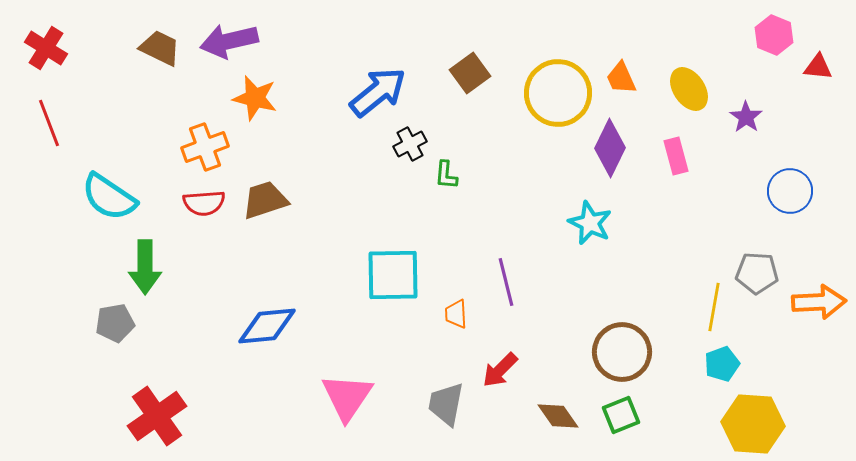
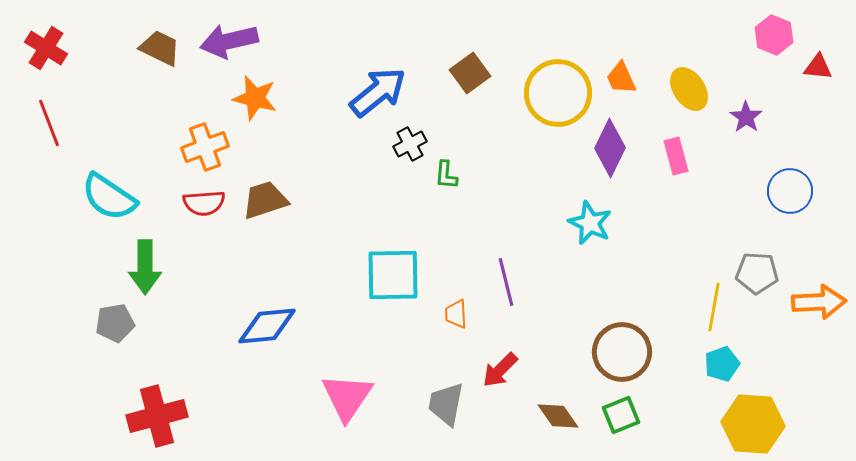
red cross at (157, 416): rotated 20 degrees clockwise
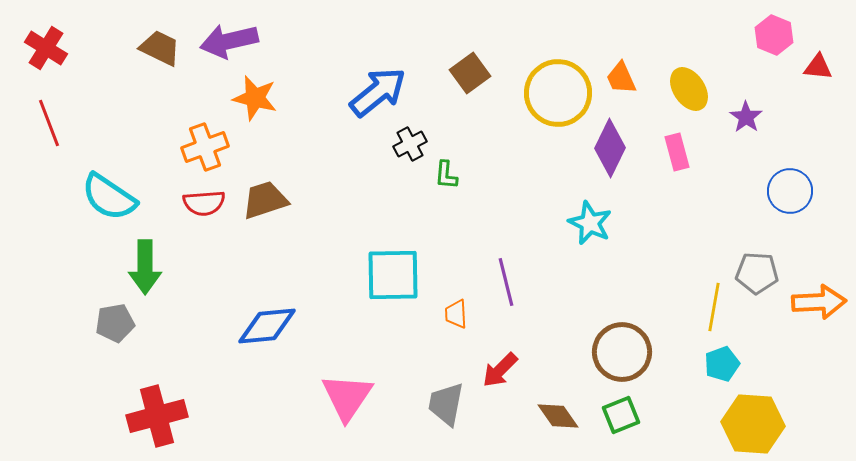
pink rectangle at (676, 156): moved 1 px right, 4 px up
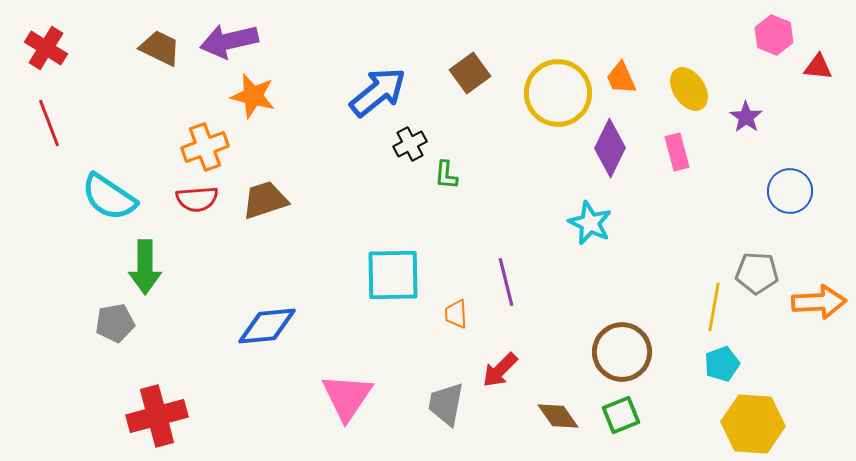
orange star at (255, 98): moved 2 px left, 2 px up
red semicircle at (204, 203): moved 7 px left, 4 px up
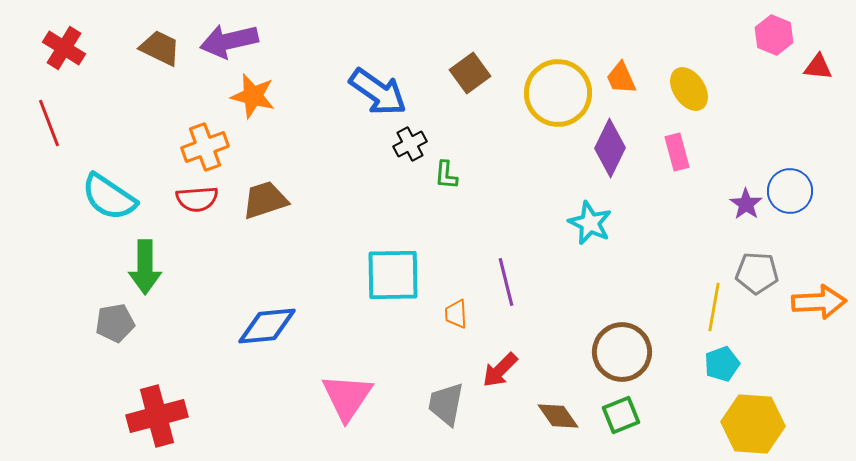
red cross at (46, 48): moved 18 px right
blue arrow at (378, 92): rotated 74 degrees clockwise
purple star at (746, 117): moved 87 px down
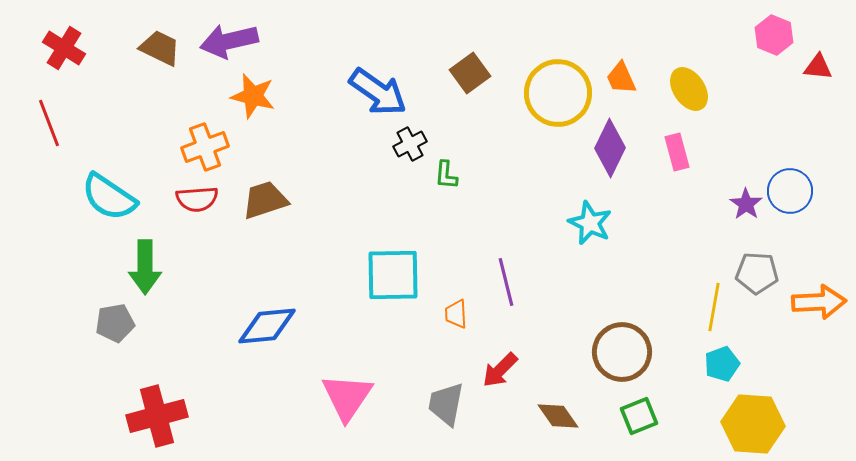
green square at (621, 415): moved 18 px right, 1 px down
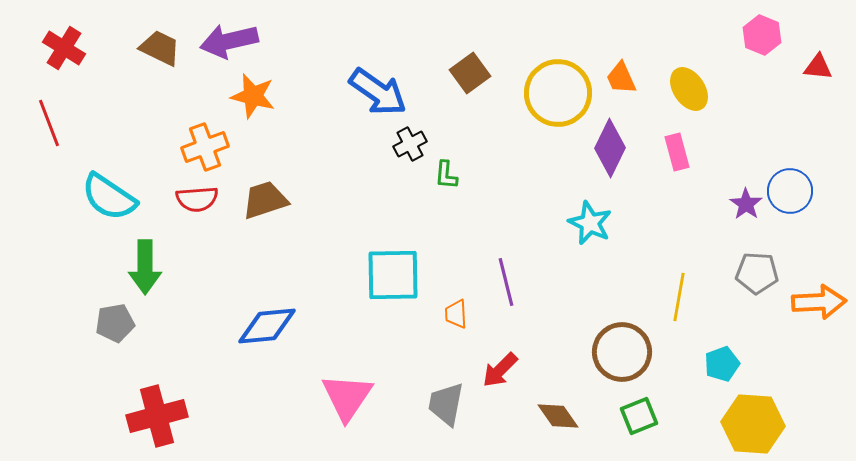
pink hexagon at (774, 35): moved 12 px left
yellow line at (714, 307): moved 35 px left, 10 px up
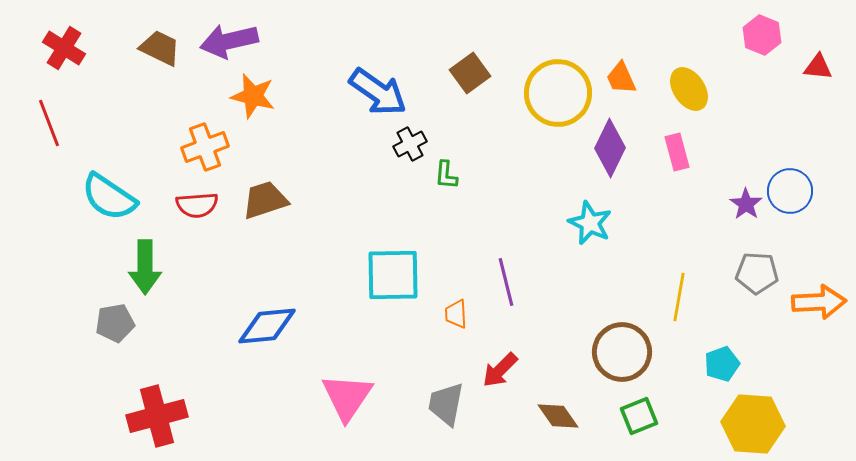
red semicircle at (197, 199): moved 6 px down
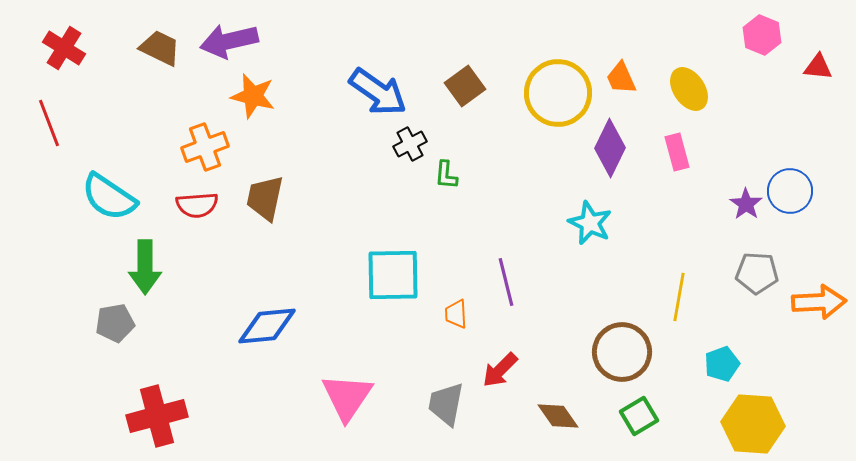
brown square at (470, 73): moved 5 px left, 13 px down
brown trapezoid at (265, 200): moved 2 px up; rotated 60 degrees counterclockwise
green square at (639, 416): rotated 9 degrees counterclockwise
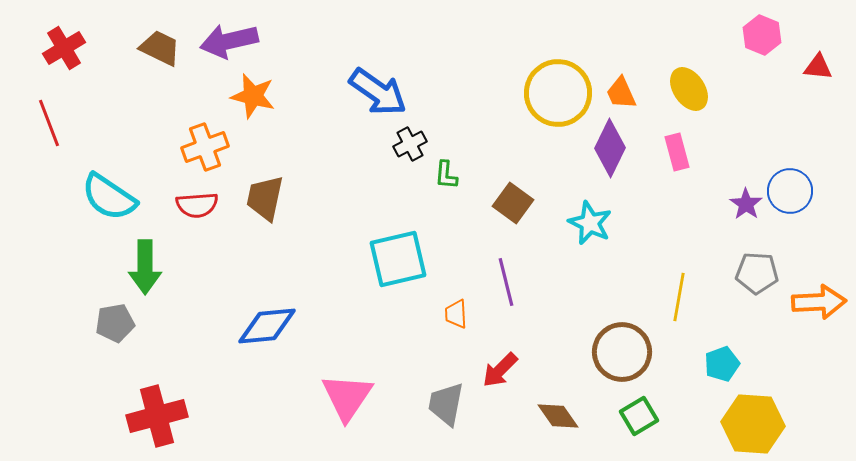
red cross at (64, 48): rotated 27 degrees clockwise
orange trapezoid at (621, 78): moved 15 px down
brown square at (465, 86): moved 48 px right, 117 px down; rotated 18 degrees counterclockwise
cyan square at (393, 275): moved 5 px right, 16 px up; rotated 12 degrees counterclockwise
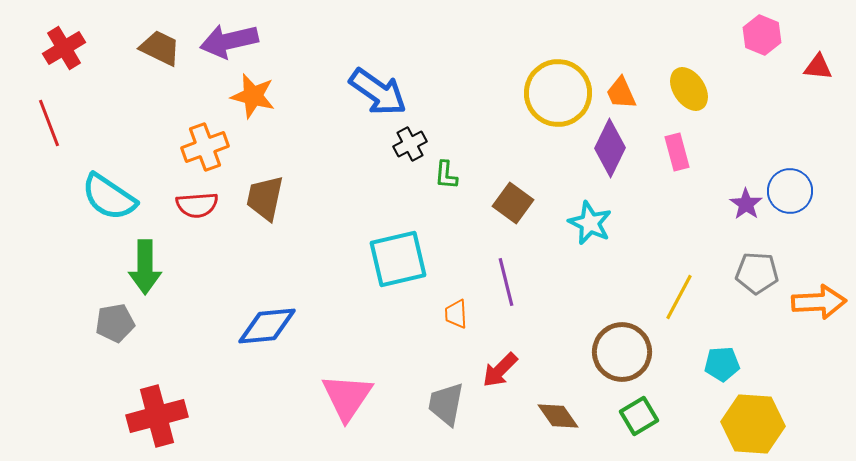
yellow line at (679, 297): rotated 18 degrees clockwise
cyan pentagon at (722, 364): rotated 16 degrees clockwise
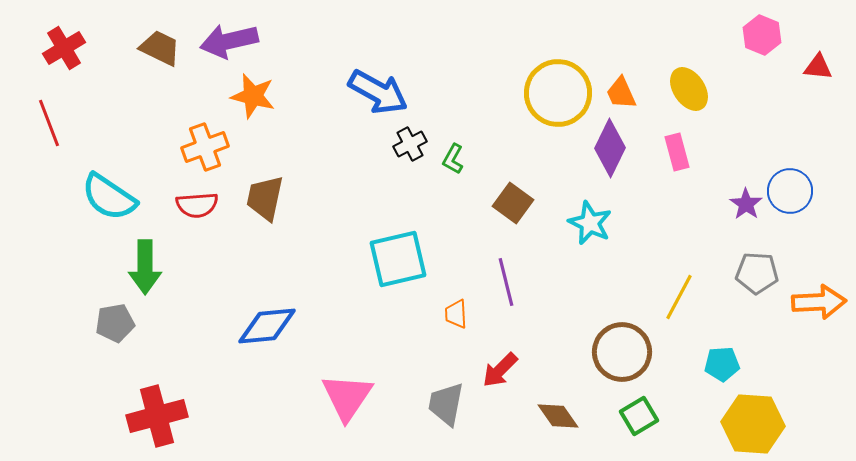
blue arrow at (378, 92): rotated 6 degrees counterclockwise
green L-shape at (446, 175): moved 7 px right, 16 px up; rotated 24 degrees clockwise
